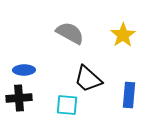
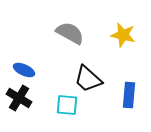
yellow star: rotated 25 degrees counterclockwise
blue ellipse: rotated 25 degrees clockwise
black cross: rotated 35 degrees clockwise
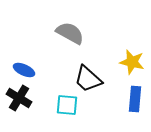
yellow star: moved 9 px right, 27 px down
blue rectangle: moved 6 px right, 4 px down
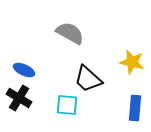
blue rectangle: moved 9 px down
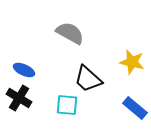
blue rectangle: rotated 55 degrees counterclockwise
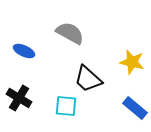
blue ellipse: moved 19 px up
cyan square: moved 1 px left, 1 px down
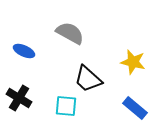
yellow star: moved 1 px right
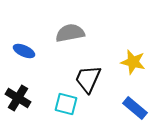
gray semicircle: rotated 40 degrees counterclockwise
black trapezoid: rotated 72 degrees clockwise
black cross: moved 1 px left
cyan square: moved 2 px up; rotated 10 degrees clockwise
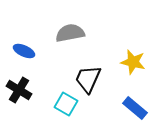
black cross: moved 1 px right, 8 px up
cyan square: rotated 15 degrees clockwise
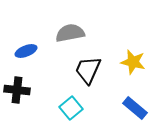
blue ellipse: moved 2 px right; rotated 45 degrees counterclockwise
black trapezoid: moved 9 px up
black cross: moved 2 px left; rotated 25 degrees counterclockwise
cyan square: moved 5 px right, 4 px down; rotated 20 degrees clockwise
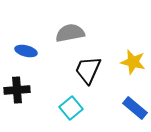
blue ellipse: rotated 35 degrees clockwise
black cross: rotated 10 degrees counterclockwise
